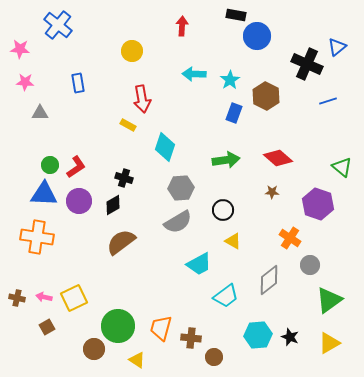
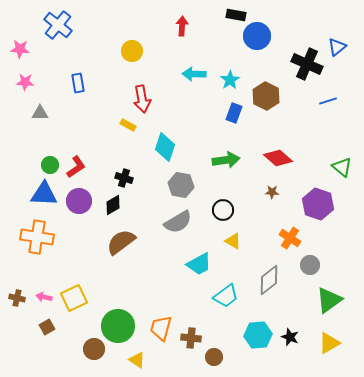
gray hexagon at (181, 188): moved 3 px up; rotated 15 degrees clockwise
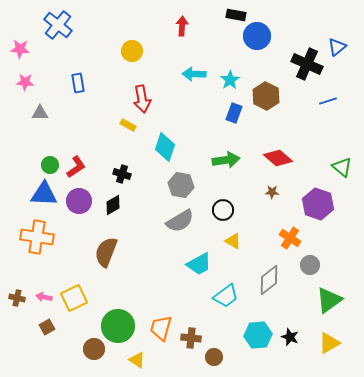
black cross at (124, 178): moved 2 px left, 4 px up
gray semicircle at (178, 222): moved 2 px right, 1 px up
brown semicircle at (121, 242): moved 15 px left, 10 px down; rotated 32 degrees counterclockwise
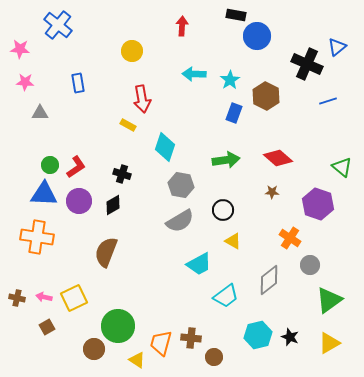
orange trapezoid at (161, 328): moved 15 px down
cyan hexagon at (258, 335): rotated 8 degrees counterclockwise
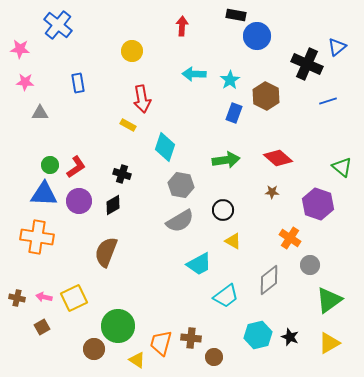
brown square at (47, 327): moved 5 px left
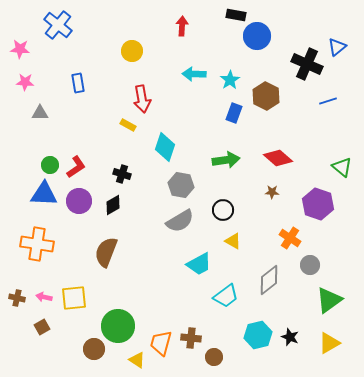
orange cross at (37, 237): moved 7 px down
yellow square at (74, 298): rotated 20 degrees clockwise
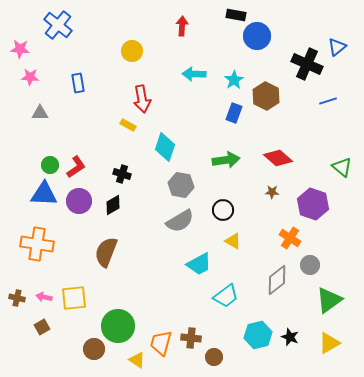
cyan star at (230, 80): moved 4 px right
pink star at (25, 82): moved 5 px right, 5 px up
purple hexagon at (318, 204): moved 5 px left
gray diamond at (269, 280): moved 8 px right
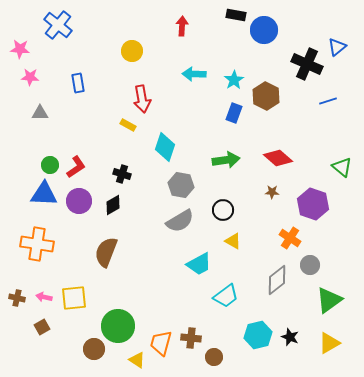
blue circle at (257, 36): moved 7 px right, 6 px up
